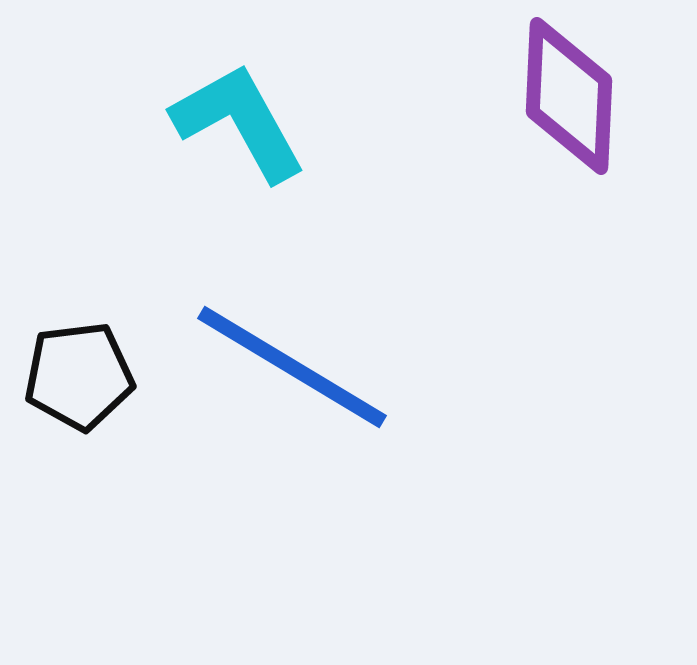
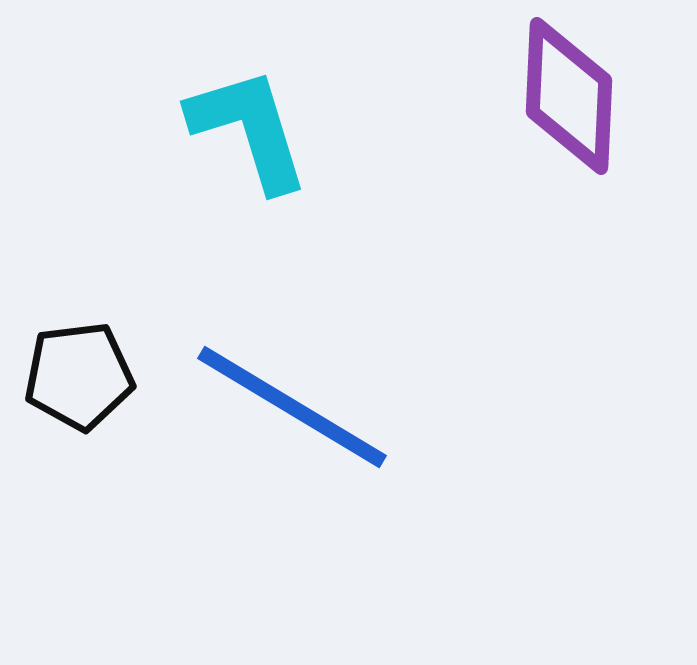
cyan L-shape: moved 10 px right, 7 px down; rotated 12 degrees clockwise
blue line: moved 40 px down
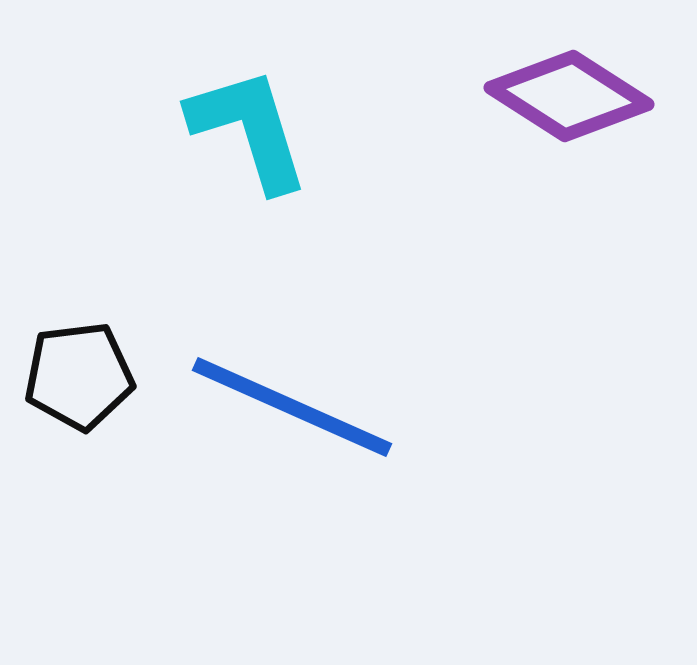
purple diamond: rotated 60 degrees counterclockwise
blue line: rotated 7 degrees counterclockwise
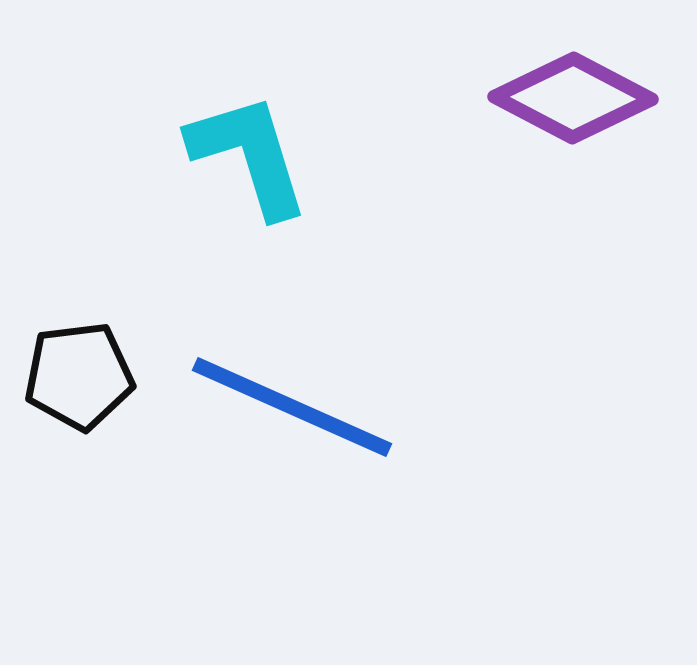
purple diamond: moved 4 px right, 2 px down; rotated 5 degrees counterclockwise
cyan L-shape: moved 26 px down
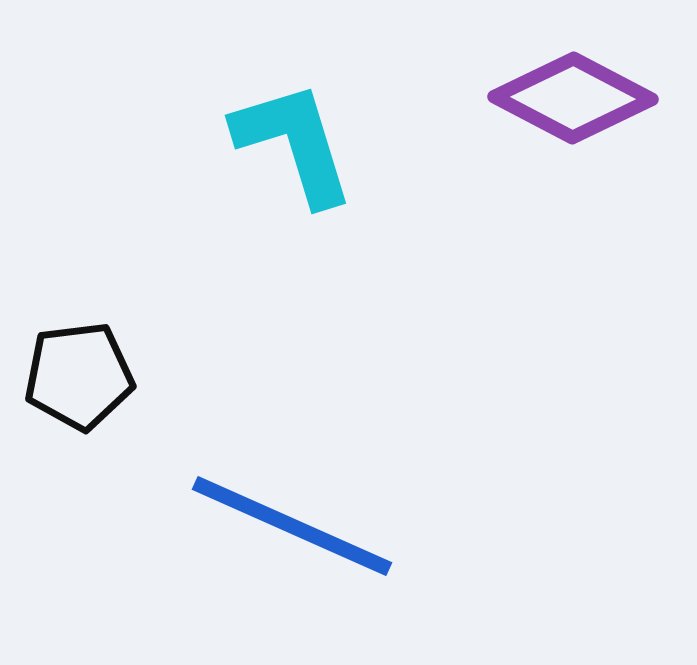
cyan L-shape: moved 45 px right, 12 px up
blue line: moved 119 px down
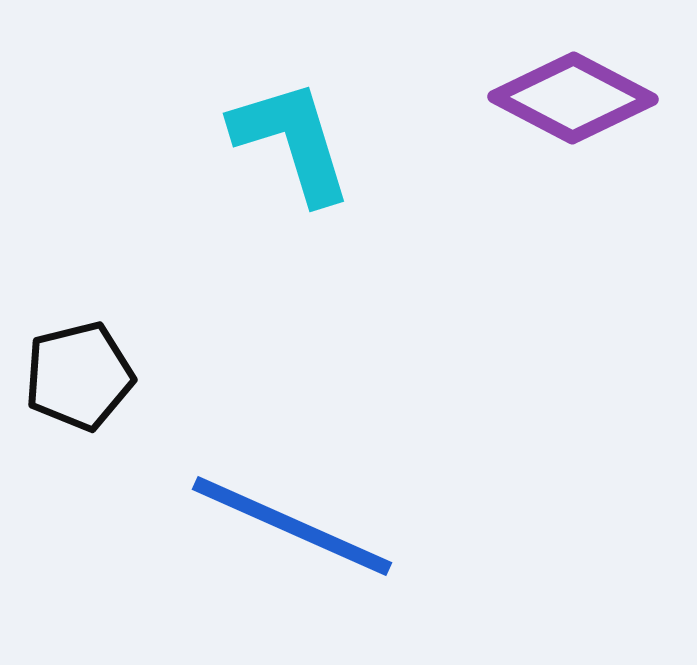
cyan L-shape: moved 2 px left, 2 px up
black pentagon: rotated 7 degrees counterclockwise
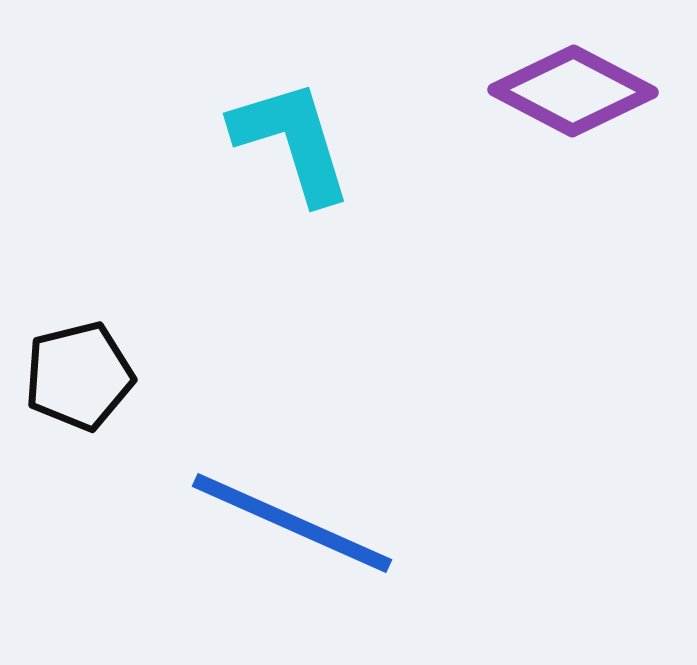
purple diamond: moved 7 px up
blue line: moved 3 px up
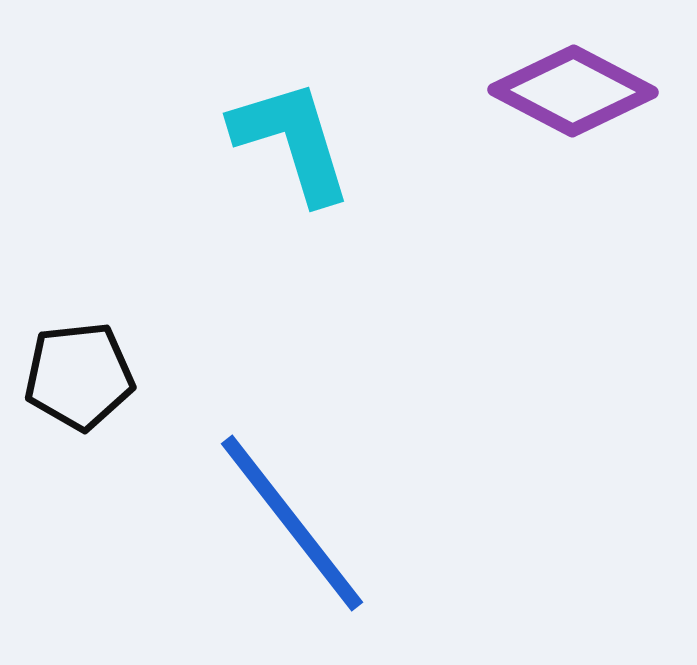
black pentagon: rotated 8 degrees clockwise
blue line: rotated 28 degrees clockwise
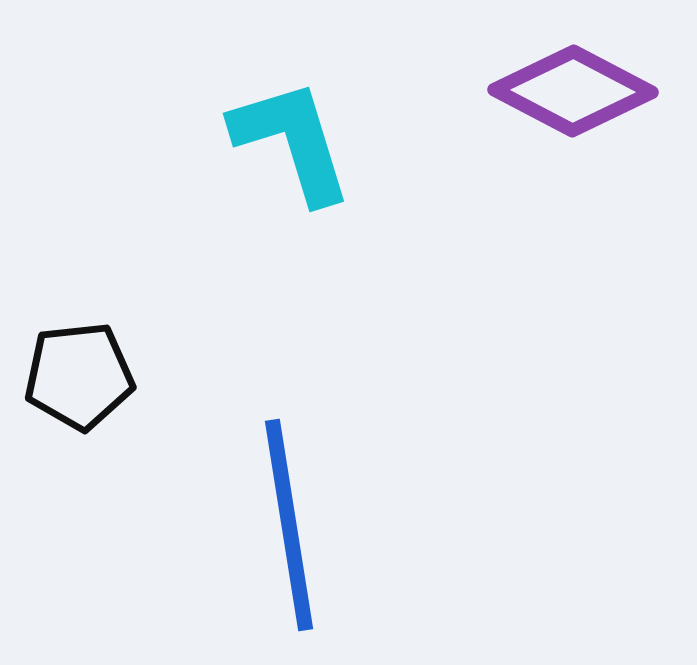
blue line: moved 3 px left, 2 px down; rotated 29 degrees clockwise
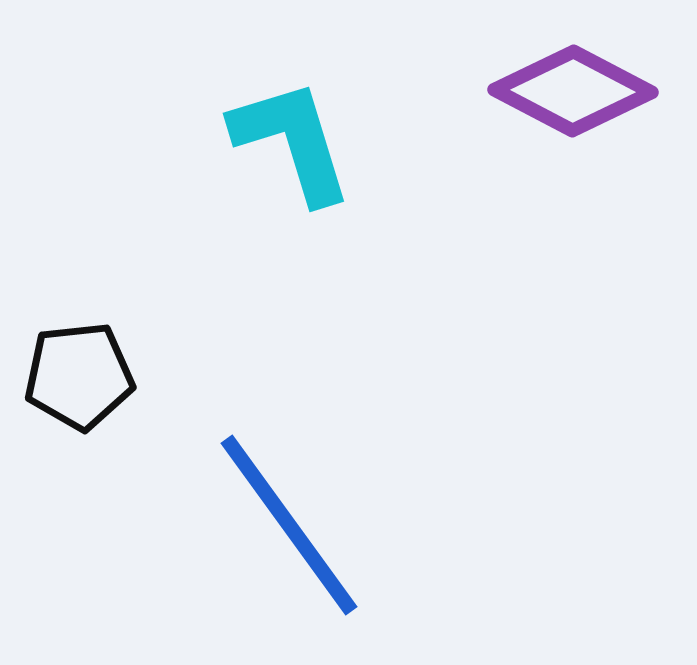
blue line: rotated 27 degrees counterclockwise
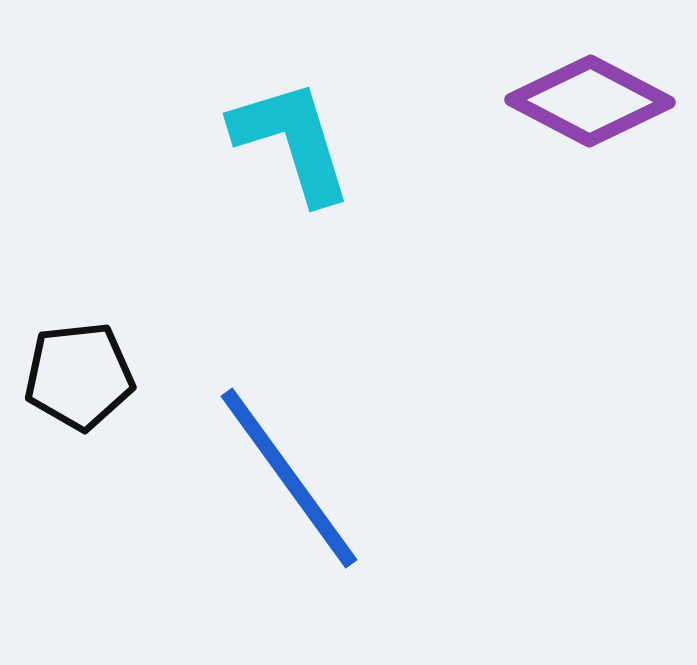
purple diamond: moved 17 px right, 10 px down
blue line: moved 47 px up
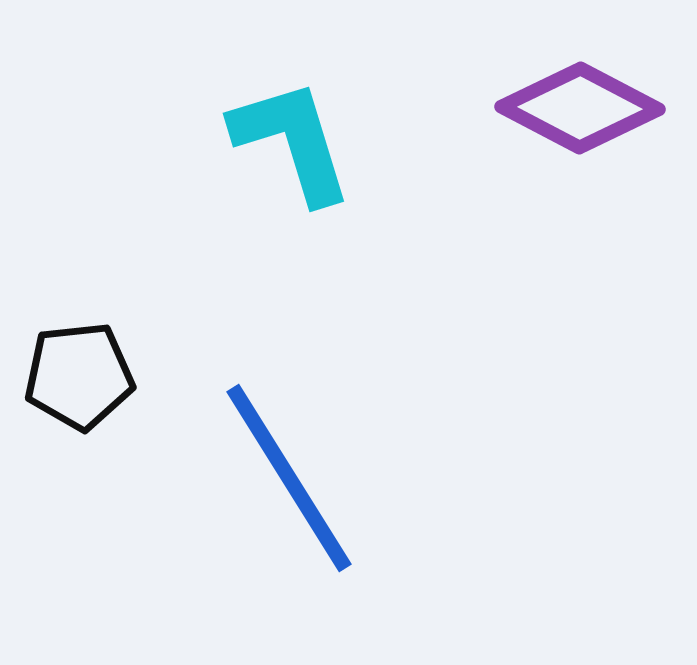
purple diamond: moved 10 px left, 7 px down
blue line: rotated 4 degrees clockwise
